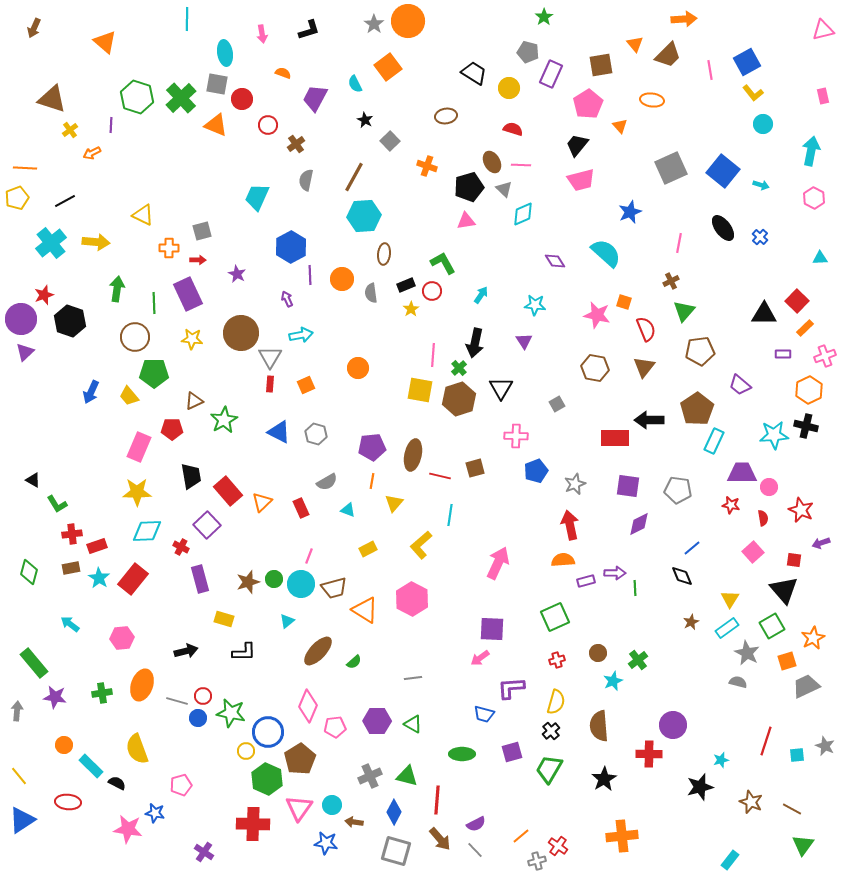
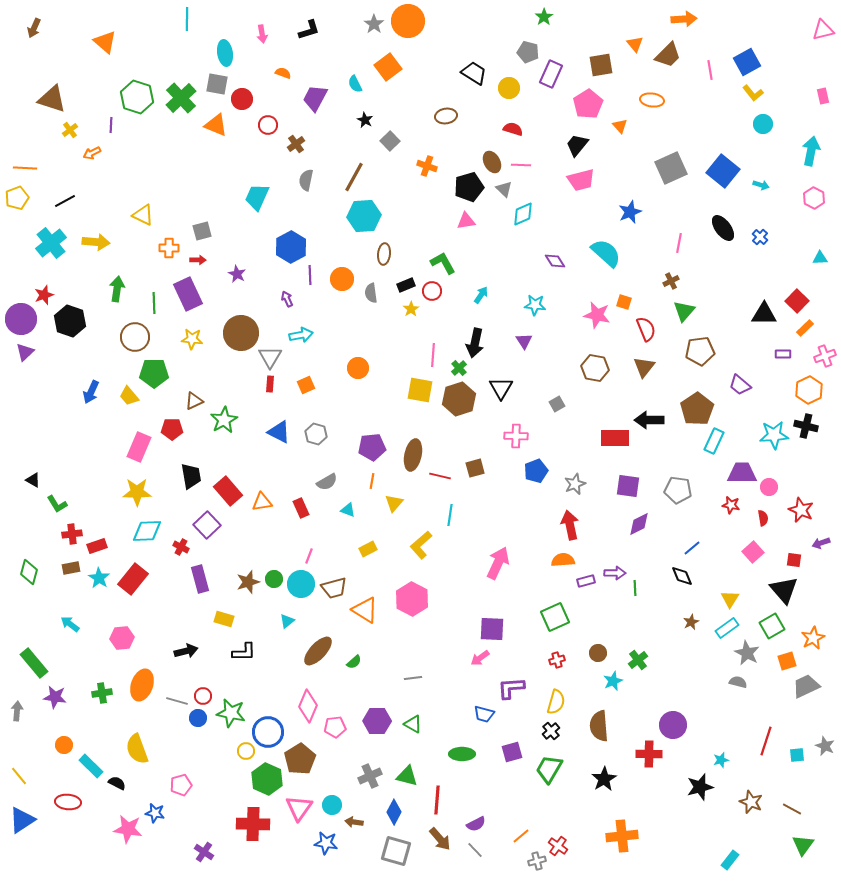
orange triangle at (262, 502): rotated 35 degrees clockwise
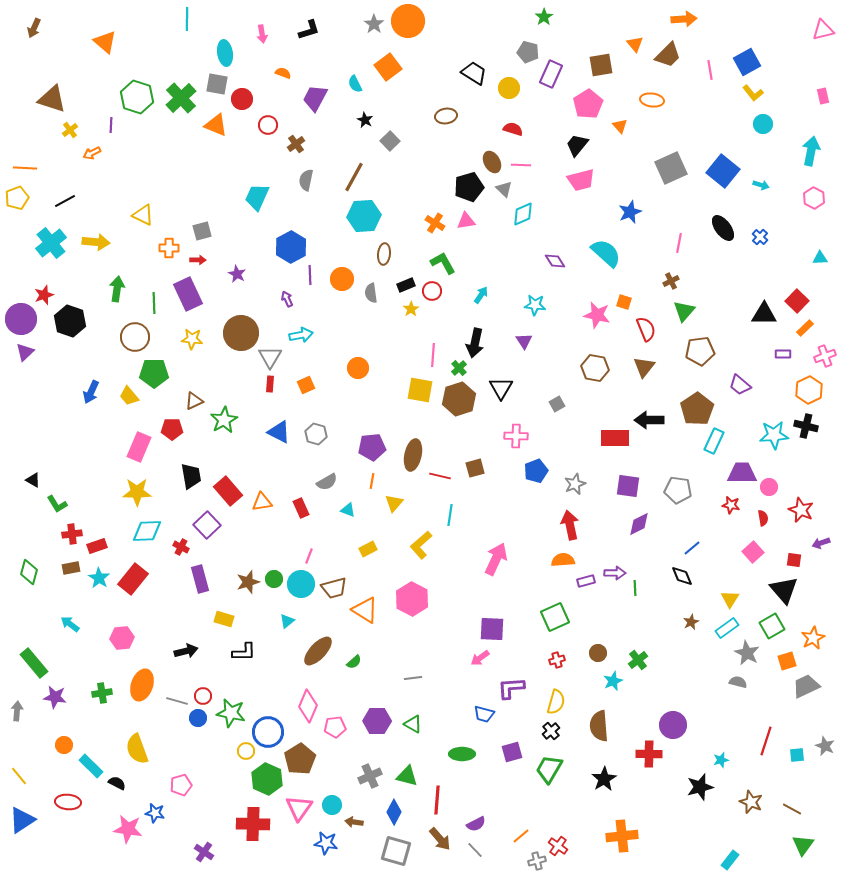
orange cross at (427, 166): moved 8 px right, 57 px down; rotated 12 degrees clockwise
pink arrow at (498, 563): moved 2 px left, 4 px up
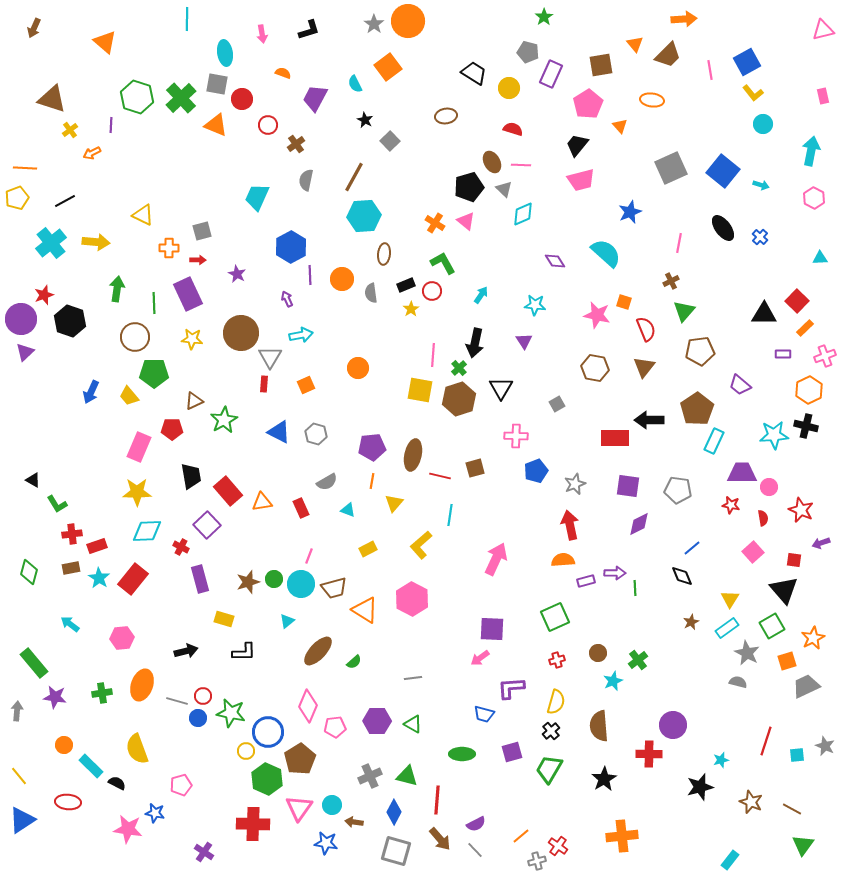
pink triangle at (466, 221): rotated 48 degrees clockwise
red rectangle at (270, 384): moved 6 px left
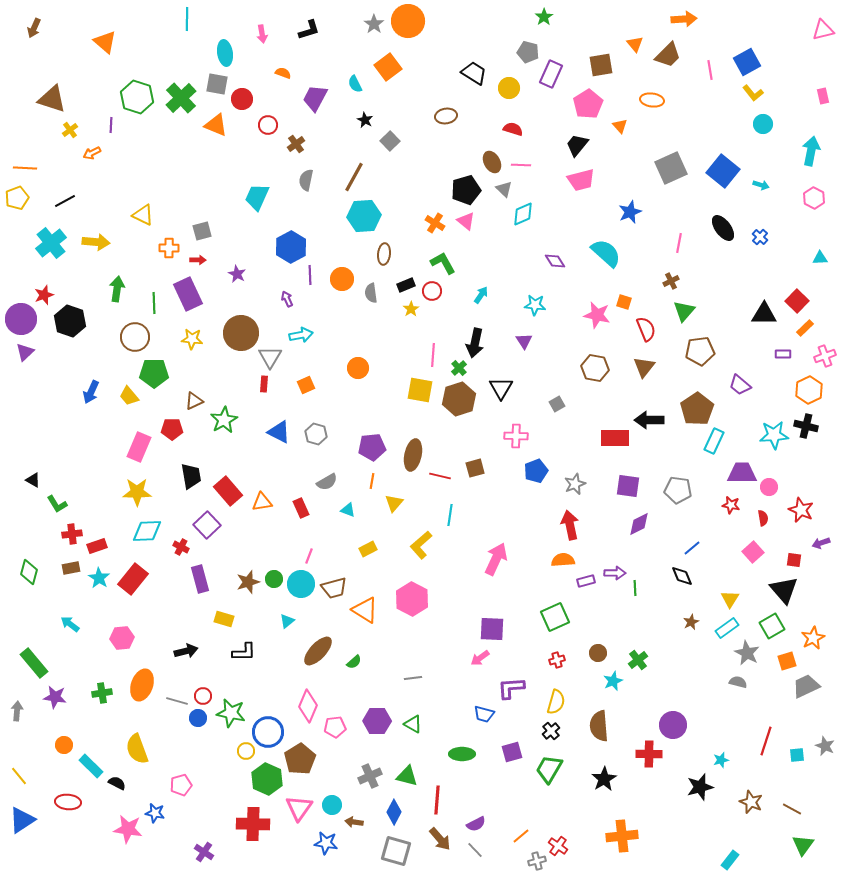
black pentagon at (469, 187): moved 3 px left, 3 px down
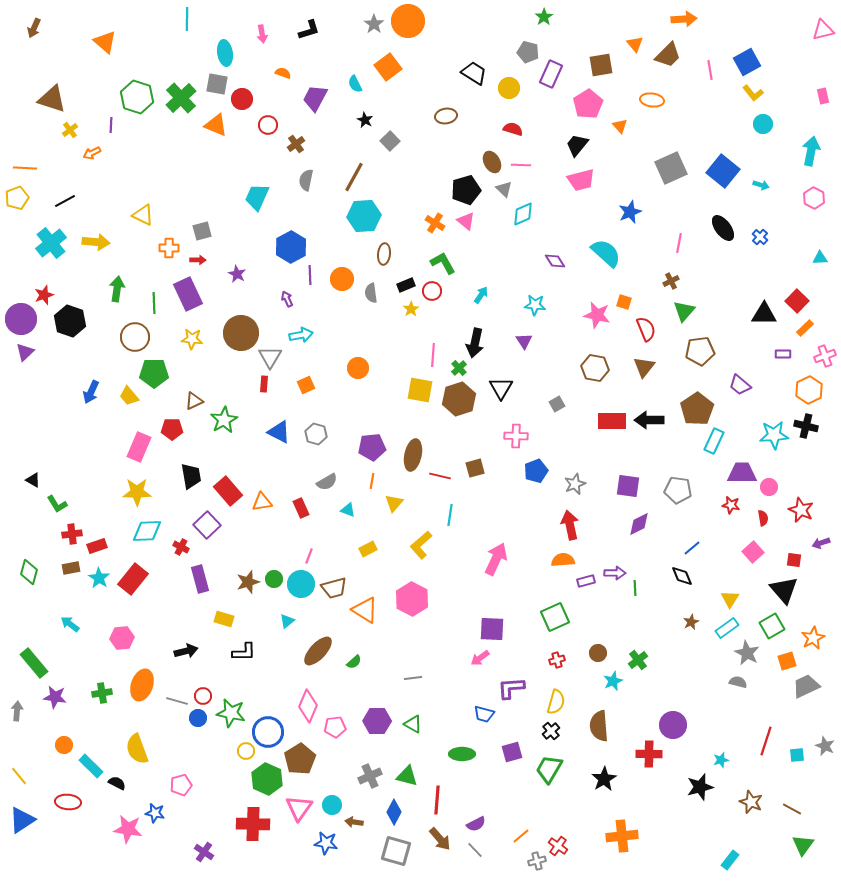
red rectangle at (615, 438): moved 3 px left, 17 px up
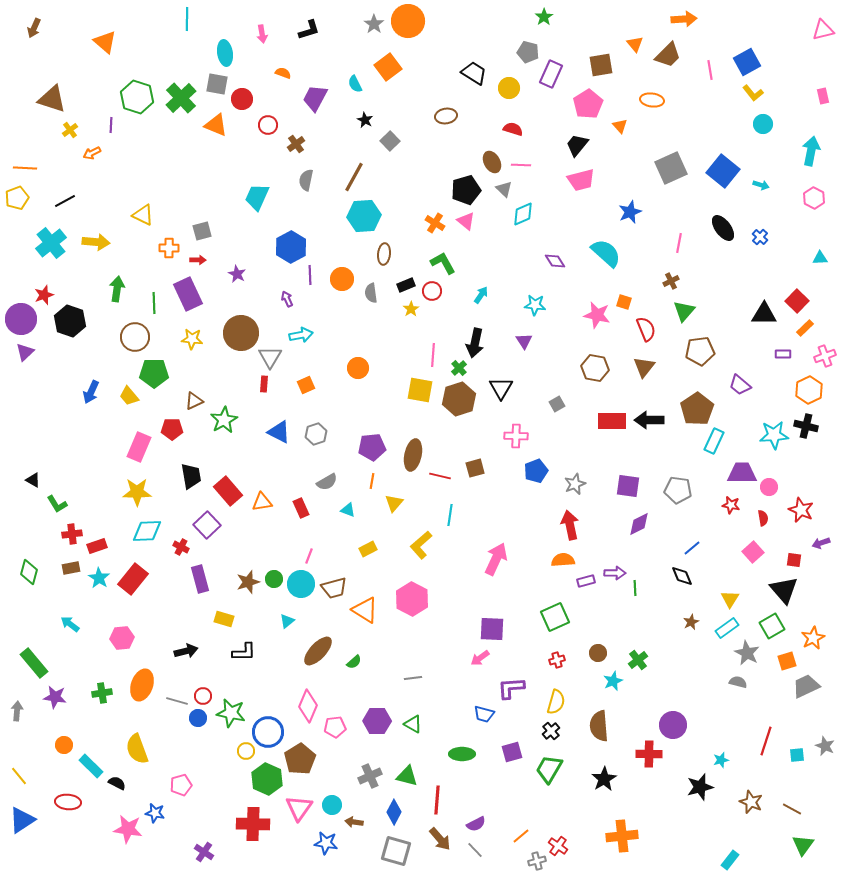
gray hexagon at (316, 434): rotated 25 degrees clockwise
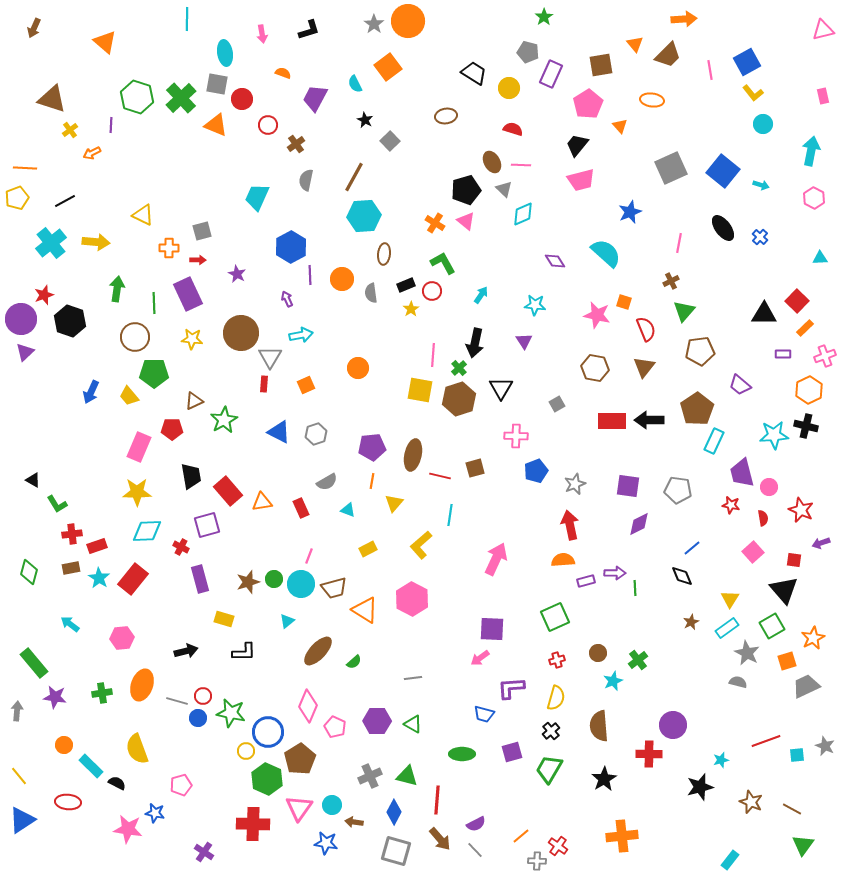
purple trapezoid at (742, 473): rotated 104 degrees counterclockwise
purple square at (207, 525): rotated 28 degrees clockwise
yellow semicircle at (556, 702): moved 4 px up
pink pentagon at (335, 727): rotated 30 degrees clockwise
red line at (766, 741): rotated 52 degrees clockwise
gray cross at (537, 861): rotated 18 degrees clockwise
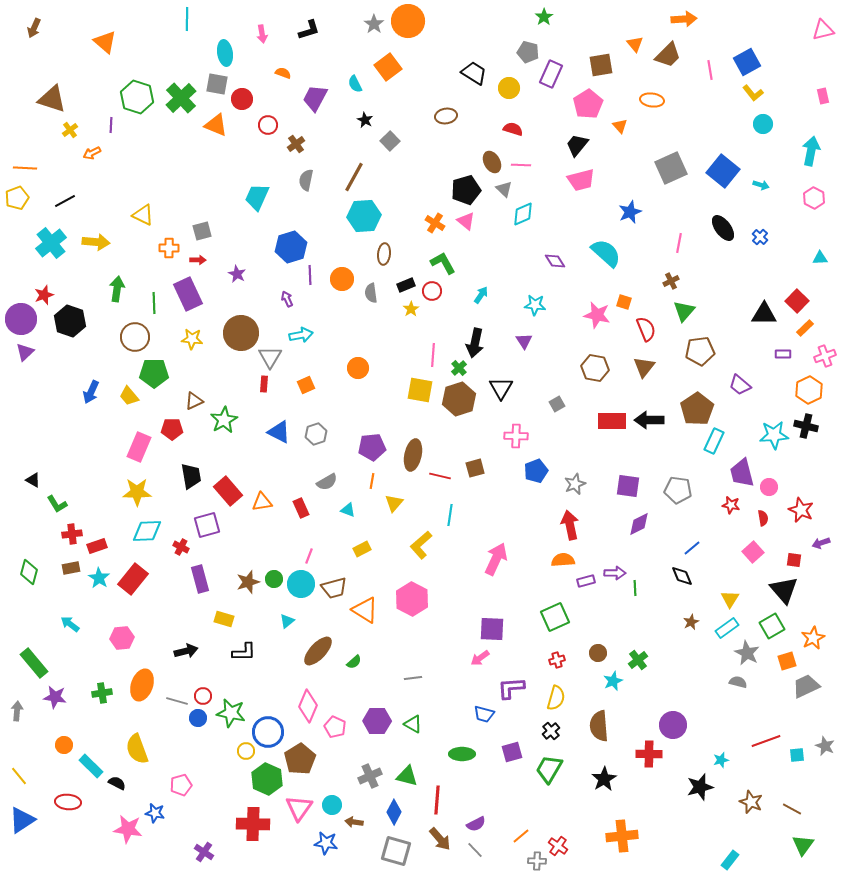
blue hexagon at (291, 247): rotated 12 degrees clockwise
yellow rectangle at (368, 549): moved 6 px left
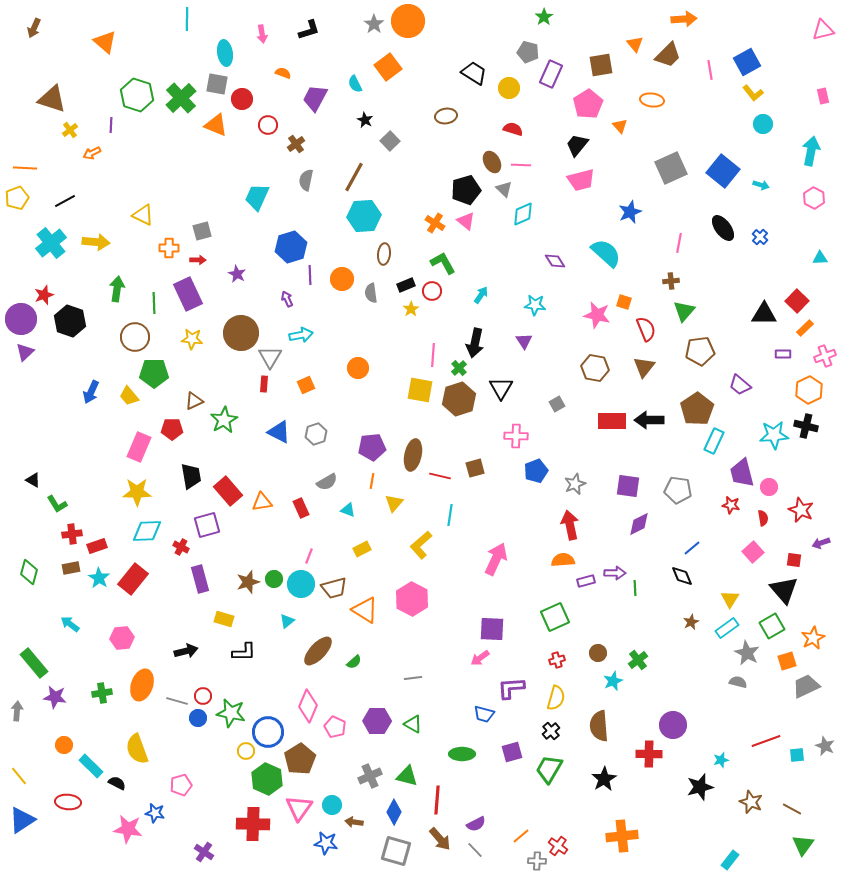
green hexagon at (137, 97): moved 2 px up
brown cross at (671, 281): rotated 21 degrees clockwise
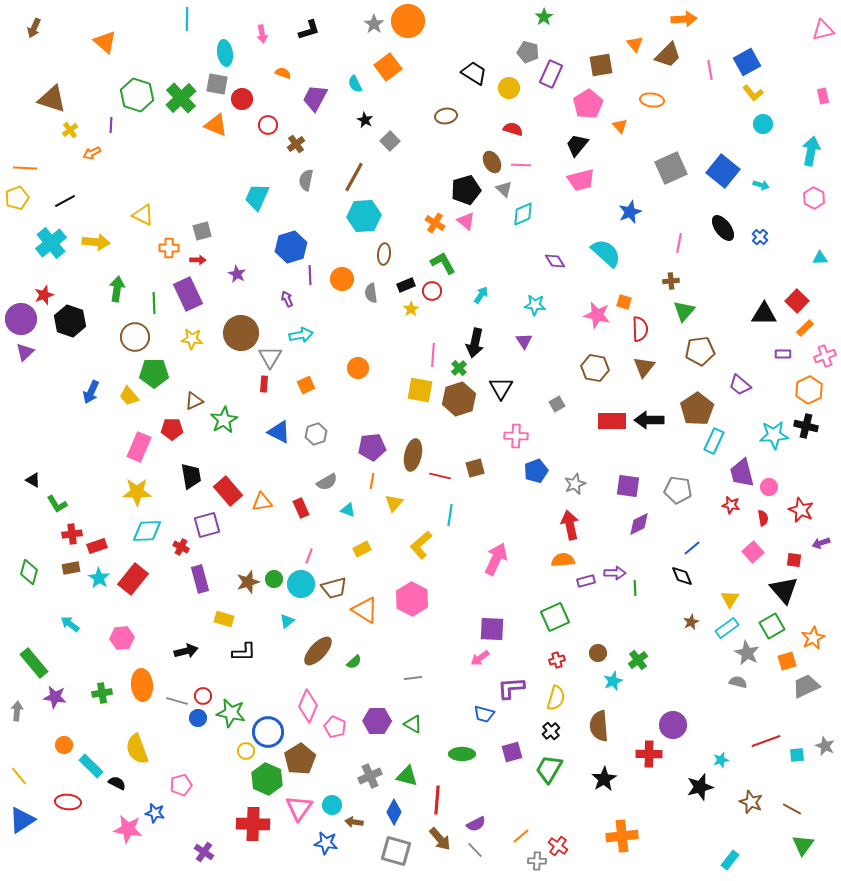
red semicircle at (646, 329): moved 6 px left; rotated 20 degrees clockwise
orange ellipse at (142, 685): rotated 24 degrees counterclockwise
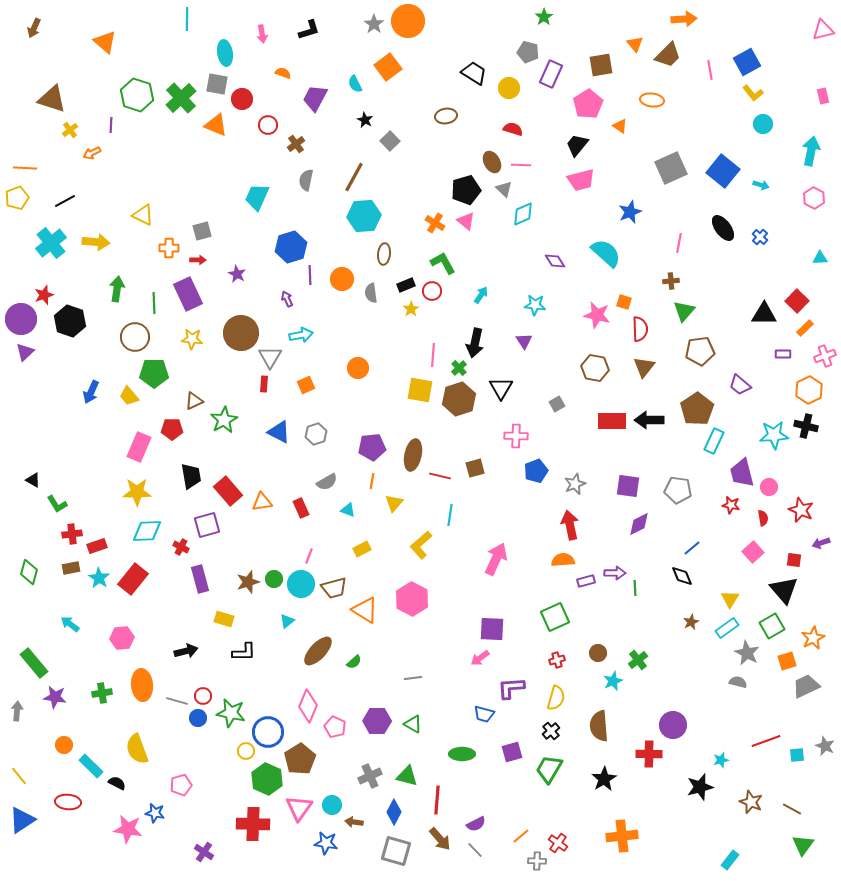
orange triangle at (620, 126): rotated 14 degrees counterclockwise
red cross at (558, 846): moved 3 px up
